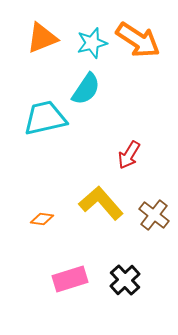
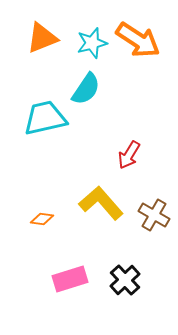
brown cross: rotated 8 degrees counterclockwise
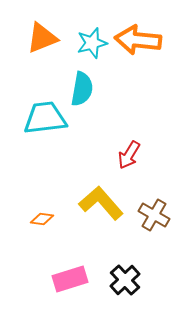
orange arrow: rotated 153 degrees clockwise
cyan semicircle: moved 4 px left; rotated 24 degrees counterclockwise
cyan trapezoid: rotated 6 degrees clockwise
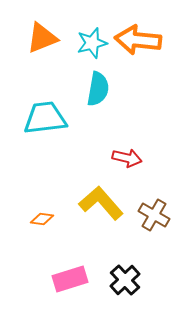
cyan semicircle: moved 16 px right
red arrow: moved 2 px left, 3 px down; rotated 108 degrees counterclockwise
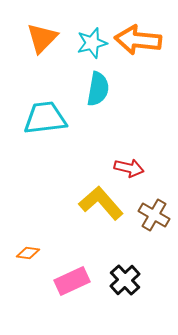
orange triangle: rotated 24 degrees counterclockwise
red arrow: moved 2 px right, 10 px down
orange diamond: moved 14 px left, 34 px down
pink rectangle: moved 2 px right, 2 px down; rotated 8 degrees counterclockwise
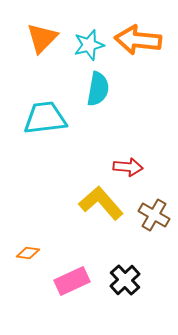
cyan star: moved 3 px left, 2 px down
red arrow: moved 1 px left, 1 px up; rotated 8 degrees counterclockwise
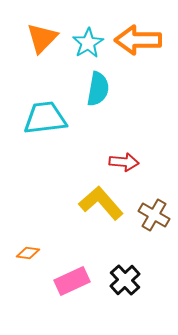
orange arrow: rotated 6 degrees counterclockwise
cyan star: moved 1 px left, 2 px up; rotated 16 degrees counterclockwise
red arrow: moved 4 px left, 5 px up
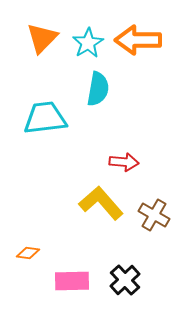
pink rectangle: rotated 24 degrees clockwise
